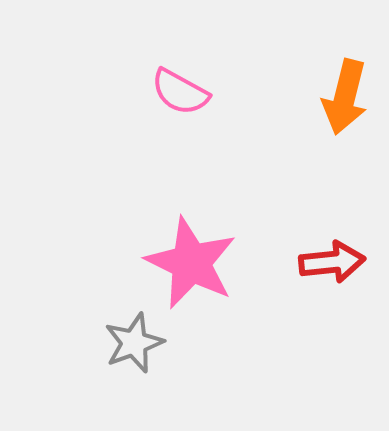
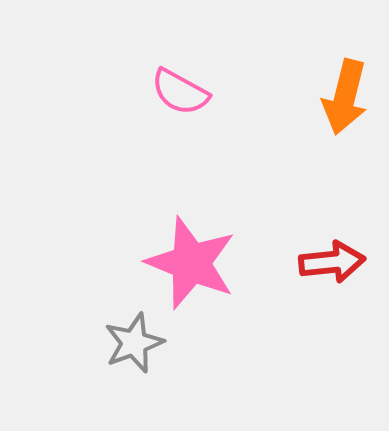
pink star: rotated 4 degrees counterclockwise
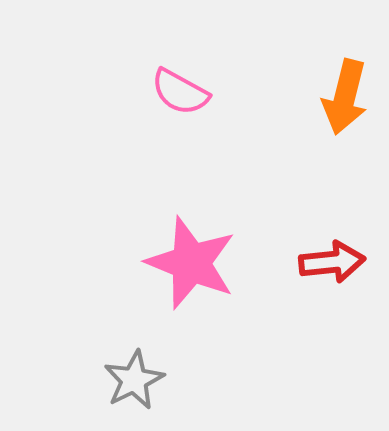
gray star: moved 37 px down; rotated 6 degrees counterclockwise
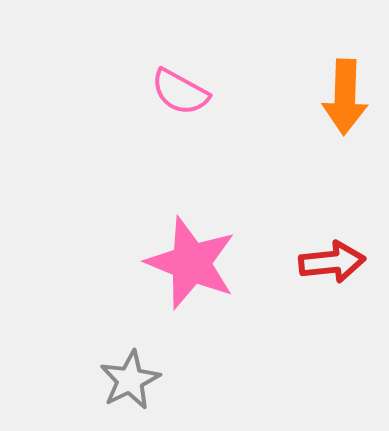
orange arrow: rotated 12 degrees counterclockwise
gray star: moved 4 px left
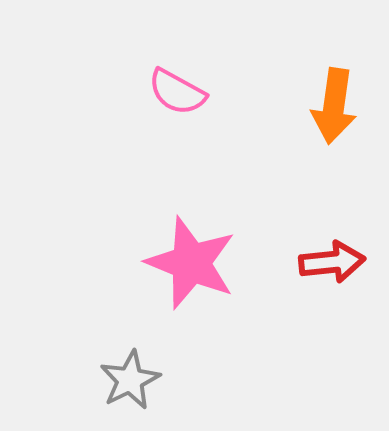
pink semicircle: moved 3 px left
orange arrow: moved 11 px left, 9 px down; rotated 6 degrees clockwise
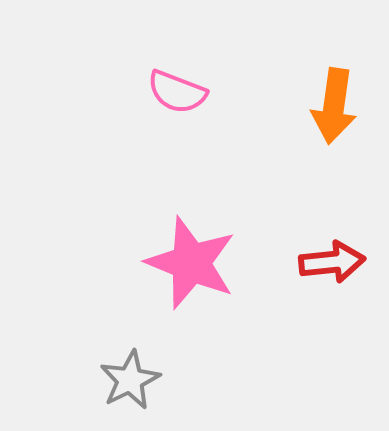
pink semicircle: rotated 8 degrees counterclockwise
